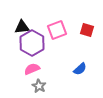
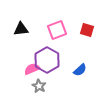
black triangle: moved 1 px left, 2 px down
purple hexagon: moved 15 px right, 17 px down
blue semicircle: moved 1 px down
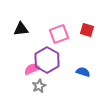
pink square: moved 2 px right, 4 px down
blue semicircle: moved 3 px right, 2 px down; rotated 120 degrees counterclockwise
gray star: rotated 16 degrees clockwise
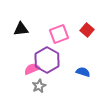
red square: rotated 24 degrees clockwise
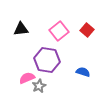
pink square: moved 3 px up; rotated 18 degrees counterclockwise
purple hexagon: rotated 20 degrees counterclockwise
pink semicircle: moved 5 px left, 9 px down
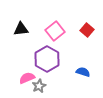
pink square: moved 4 px left
purple hexagon: moved 1 px up; rotated 20 degrees clockwise
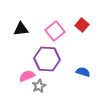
red square: moved 5 px left, 5 px up
purple hexagon: rotated 25 degrees counterclockwise
pink semicircle: moved 2 px up
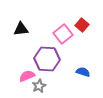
pink square: moved 8 px right, 3 px down
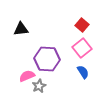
pink square: moved 19 px right, 14 px down
blue semicircle: rotated 40 degrees clockwise
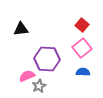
blue semicircle: rotated 56 degrees counterclockwise
